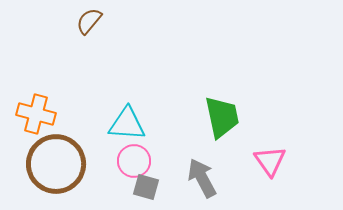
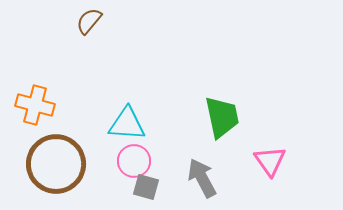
orange cross: moved 1 px left, 9 px up
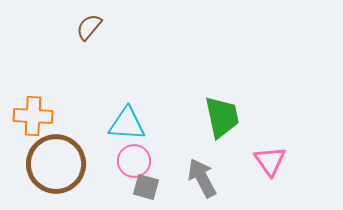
brown semicircle: moved 6 px down
orange cross: moved 2 px left, 11 px down; rotated 12 degrees counterclockwise
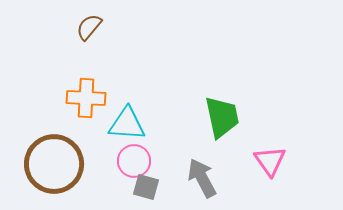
orange cross: moved 53 px right, 18 px up
brown circle: moved 2 px left
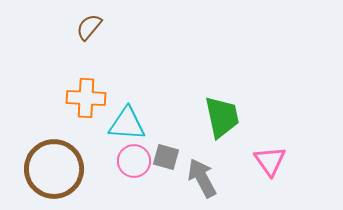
brown circle: moved 5 px down
gray square: moved 20 px right, 30 px up
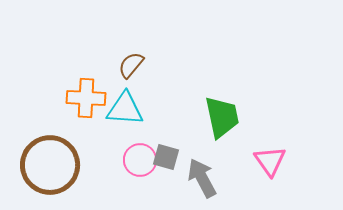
brown semicircle: moved 42 px right, 38 px down
cyan triangle: moved 2 px left, 15 px up
pink circle: moved 6 px right, 1 px up
brown circle: moved 4 px left, 4 px up
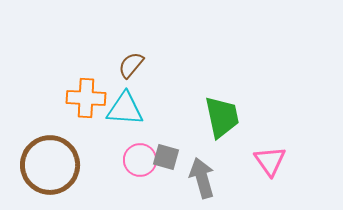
gray arrow: rotated 12 degrees clockwise
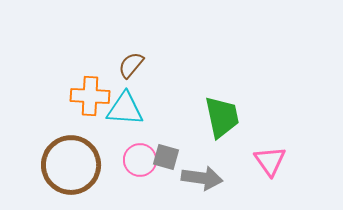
orange cross: moved 4 px right, 2 px up
brown circle: moved 21 px right
gray arrow: rotated 114 degrees clockwise
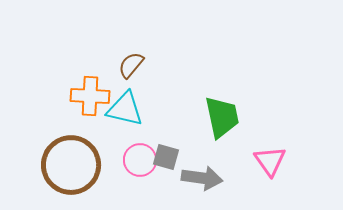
cyan triangle: rotated 9 degrees clockwise
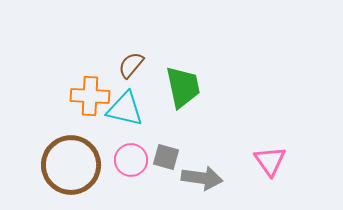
green trapezoid: moved 39 px left, 30 px up
pink circle: moved 9 px left
